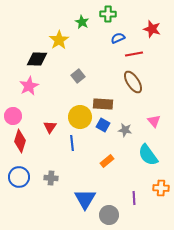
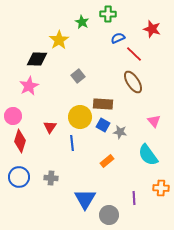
red line: rotated 54 degrees clockwise
gray star: moved 5 px left, 2 px down
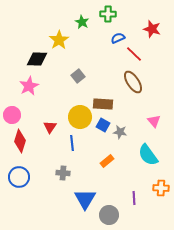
pink circle: moved 1 px left, 1 px up
gray cross: moved 12 px right, 5 px up
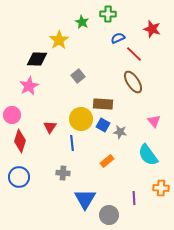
yellow circle: moved 1 px right, 2 px down
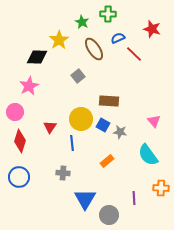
black diamond: moved 2 px up
brown ellipse: moved 39 px left, 33 px up
brown rectangle: moved 6 px right, 3 px up
pink circle: moved 3 px right, 3 px up
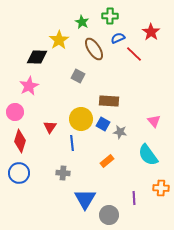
green cross: moved 2 px right, 2 px down
red star: moved 1 px left, 3 px down; rotated 18 degrees clockwise
gray square: rotated 24 degrees counterclockwise
blue square: moved 1 px up
blue circle: moved 4 px up
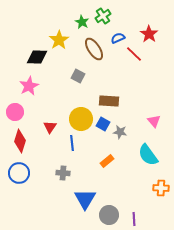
green cross: moved 7 px left; rotated 35 degrees counterclockwise
red star: moved 2 px left, 2 px down
purple line: moved 21 px down
